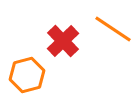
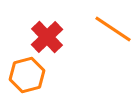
red cross: moved 16 px left, 4 px up
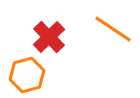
red cross: moved 2 px right
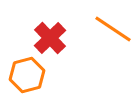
red cross: moved 1 px right, 1 px down
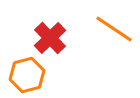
orange line: moved 1 px right
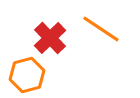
orange line: moved 13 px left
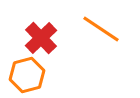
red cross: moved 9 px left
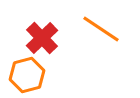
red cross: moved 1 px right
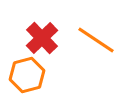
orange line: moved 5 px left, 11 px down
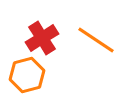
red cross: rotated 12 degrees clockwise
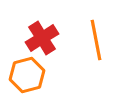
orange line: rotated 45 degrees clockwise
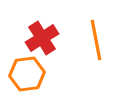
orange hexagon: moved 1 px up; rotated 8 degrees clockwise
